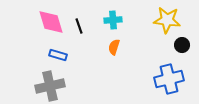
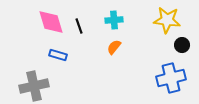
cyan cross: moved 1 px right
orange semicircle: rotated 21 degrees clockwise
blue cross: moved 2 px right, 1 px up
gray cross: moved 16 px left
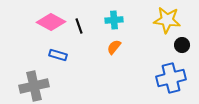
pink diamond: rotated 44 degrees counterclockwise
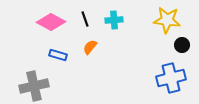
black line: moved 6 px right, 7 px up
orange semicircle: moved 24 px left
